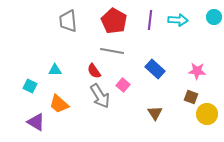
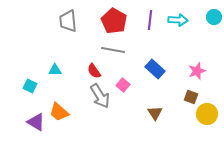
gray line: moved 1 px right, 1 px up
pink star: rotated 24 degrees counterclockwise
orange trapezoid: moved 8 px down
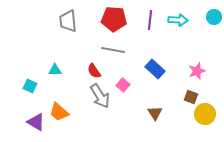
red pentagon: moved 2 px up; rotated 25 degrees counterclockwise
yellow circle: moved 2 px left
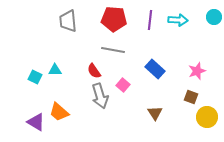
cyan square: moved 5 px right, 9 px up
gray arrow: rotated 15 degrees clockwise
yellow circle: moved 2 px right, 3 px down
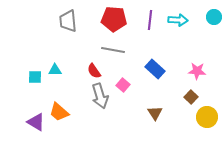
pink star: rotated 24 degrees clockwise
cyan square: rotated 24 degrees counterclockwise
brown square: rotated 24 degrees clockwise
